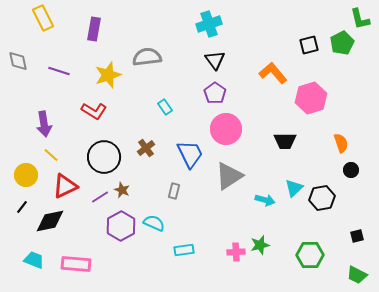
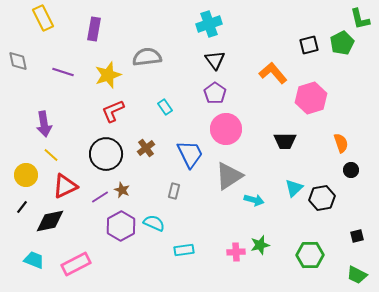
purple line at (59, 71): moved 4 px right, 1 px down
red L-shape at (94, 111): moved 19 px right; rotated 125 degrees clockwise
black circle at (104, 157): moved 2 px right, 3 px up
cyan arrow at (265, 200): moved 11 px left
pink rectangle at (76, 264): rotated 32 degrees counterclockwise
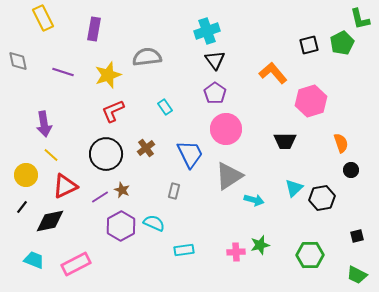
cyan cross at (209, 24): moved 2 px left, 7 px down
pink hexagon at (311, 98): moved 3 px down
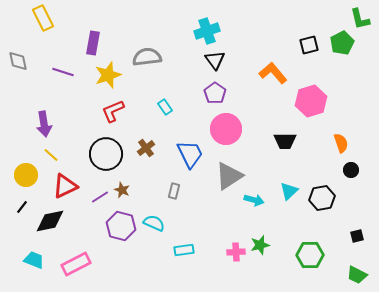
purple rectangle at (94, 29): moved 1 px left, 14 px down
cyan triangle at (294, 188): moved 5 px left, 3 px down
purple hexagon at (121, 226): rotated 16 degrees counterclockwise
